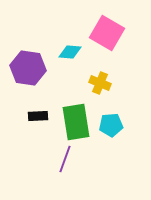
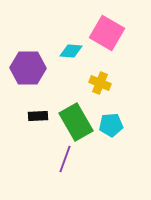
cyan diamond: moved 1 px right, 1 px up
purple hexagon: rotated 8 degrees counterclockwise
green rectangle: rotated 21 degrees counterclockwise
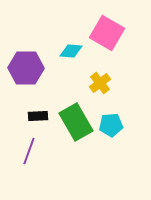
purple hexagon: moved 2 px left
yellow cross: rotated 30 degrees clockwise
purple line: moved 36 px left, 8 px up
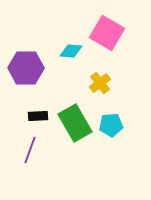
green rectangle: moved 1 px left, 1 px down
purple line: moved 1 px right, 1 px up
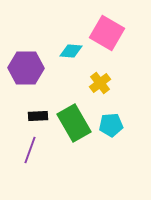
green rectangle: moved 1 px left
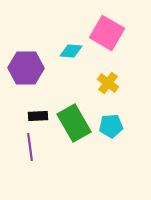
yellow cross: moved 8 px right; rotated 15 degrees counterclockwise
cyan pentagon: moved 1 px down
purple line: moved 3 px up; rotated 28 degrees counterclockwise
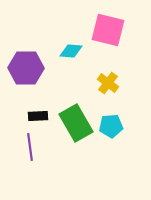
pink square: moved 1 px right, 3 px up; rotated 16 degrees counterclockwise
green rectangle: moved 2 px right
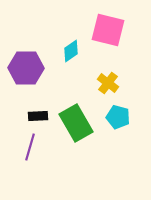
cyan diamond: rotated 40 degrees counterclockwise
cyan pentagon: moved 7 px right, 9 px up; rotated 20 degrees clockwise
purple line: rotated 24 degrees clockwise
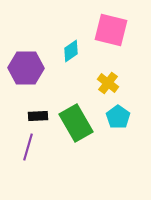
pink square: moved 3 px right
cyan pentagon: rotated 20 degrees clockwise
purple line: moved 2 px left
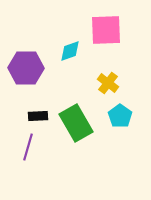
pink square: moved 5 px left; rotated 16 degrees counterclockwise
cyan diamond: moved 1 px left; rotated 15 degrees clockwise
cyan pentagon: moved 2 px right, 1 px up
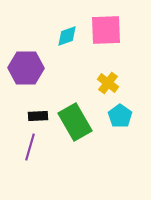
cyan diamond: moved 3 px left, 15 px up
green rectangle: moved 1 px left, 1 px up
purple line: moved 2 px right
